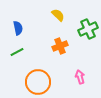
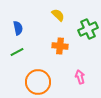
orange cross: rotated 28 degrees clockwise
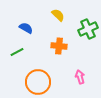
blue semicircle: moved 8 px right; rotated 48 degrees counterclockwise
orange cross: moved 1 px left
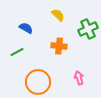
pink arrow: moved 1 px left, 1 px down
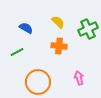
yellow semicircle: moved 7 px down
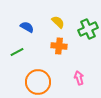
blue semicircle: moved 1 px right, 1 px up
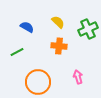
pink arrow: moved 1 px left, 1 px up
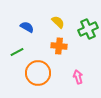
orange circle: moved 9 px up
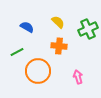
orange circle: moved 2 px up
